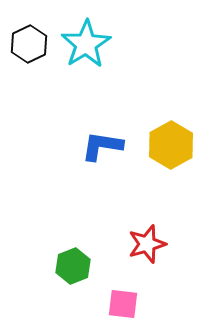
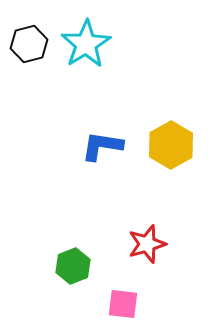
black hexagon: rotated 12 degrees clockwise
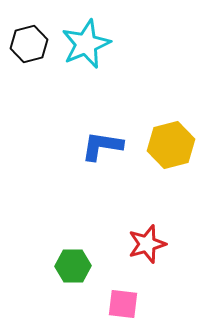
cyan star: rotated 9 degrees clockwise
yellow hexagon: rotated 15 degrees clockwise
green hexagon: rotated 20 degrees clockwise
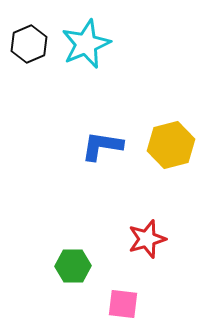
black hexagon: rotated 9 degrees counterclockwise
red star: moved 5 px up
